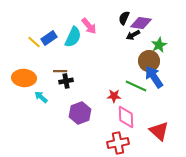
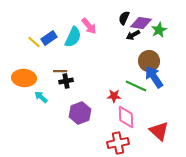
green star: moved 15 px up
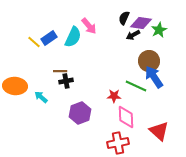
orange ellipse: moved 9 px left, 8 px down
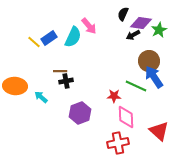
black semicircle: moved 1 px left, 4 px up
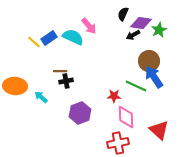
cyan semicircle: rotated 90 degrees counterclockwise
red triangle: moved 1 px up
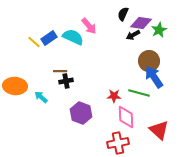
green line: moved 3 px right, 7 px down; rotated 10 degrees counterclockwise
purple hexagon: moved 1 px right; rotated 20 degrees counterclockwise
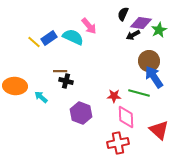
black cross: rotated 24 degrees clockwise
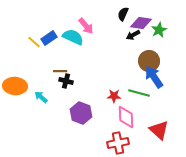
pink arrow: moved 3 px left
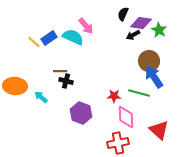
green star: rotated 14 degrees counterclockwise
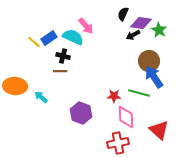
black cross: moved 3 px left, 25 px up
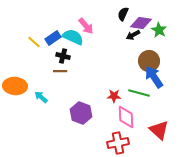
blue rectangle: moved 4 px right
